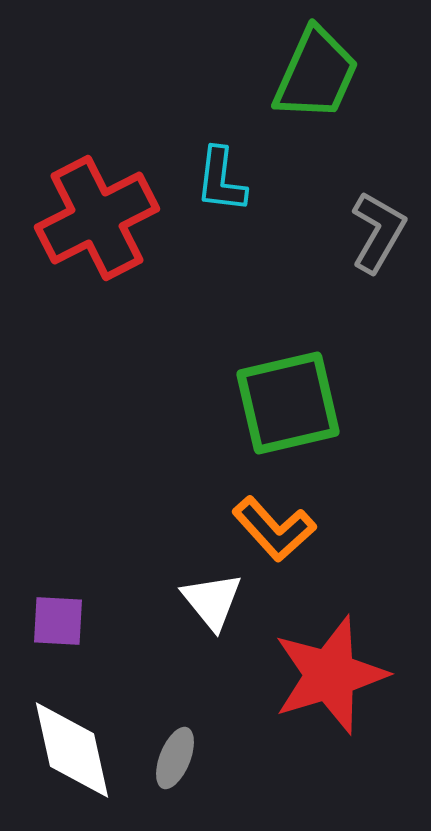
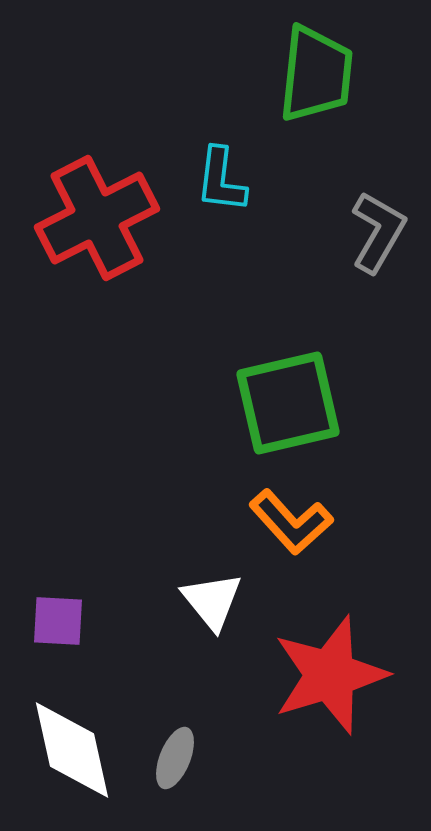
green trapezoid: rotated 18 degrees counterclockwise
orange L-shape: moved 17 px right, 7 px up
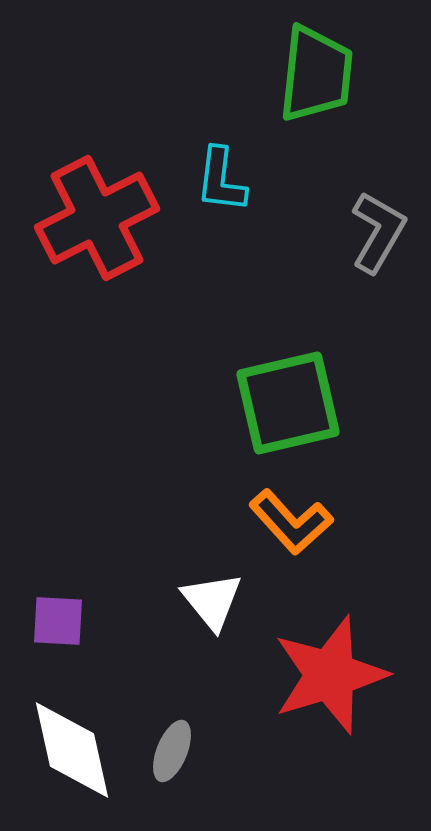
gray ellipse: moved 3 px left, 7 px up
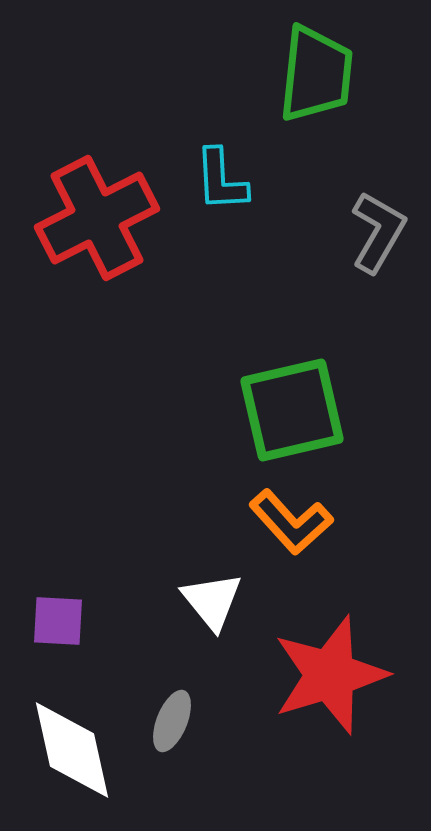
cyan L-shape: rotated 10 degrees counterclockwise
green square: moved 4 px right, 7 px down
gray ellipse: moved 30 px up
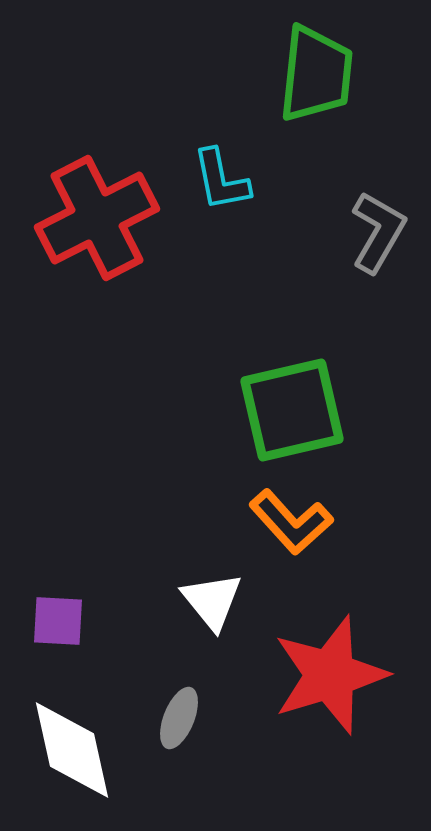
cyan L-shape: rotated 8 degrees counterclockwise
gray ellipse: moved 7 px right, 3 px up
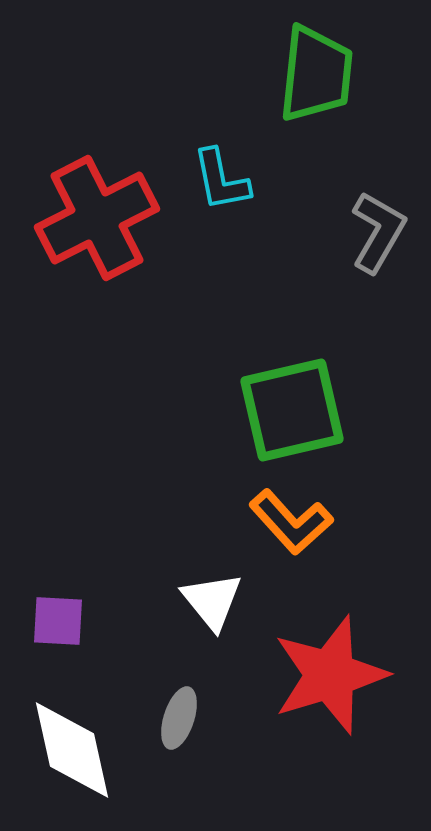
gray ellipse: rotated 4 degrees counterclockwise
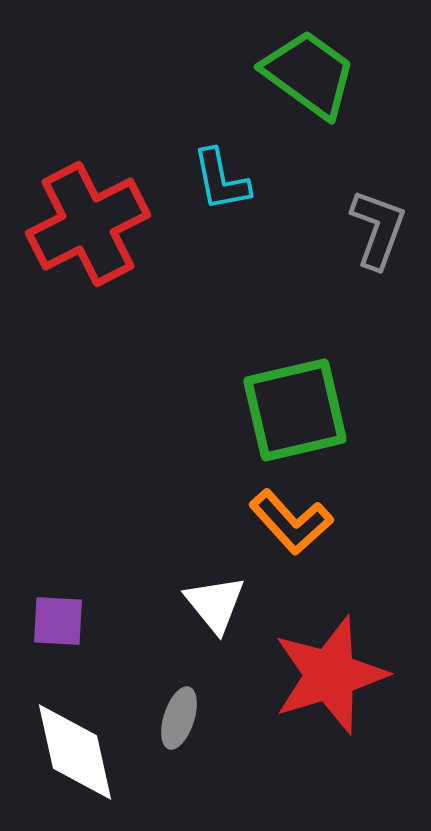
green trapezoid: moved 7 px left; rotated 60 degrees counterclockwise
red cross: moved 9 px left, 6 px down
gray L-shape: moved 3 px up; rotated 10 degrees counterclockwise
green square: moved 3 px right
white triangle: moved 3 px right, 3 px down
white diamond: moved 3 px right, 2 px down
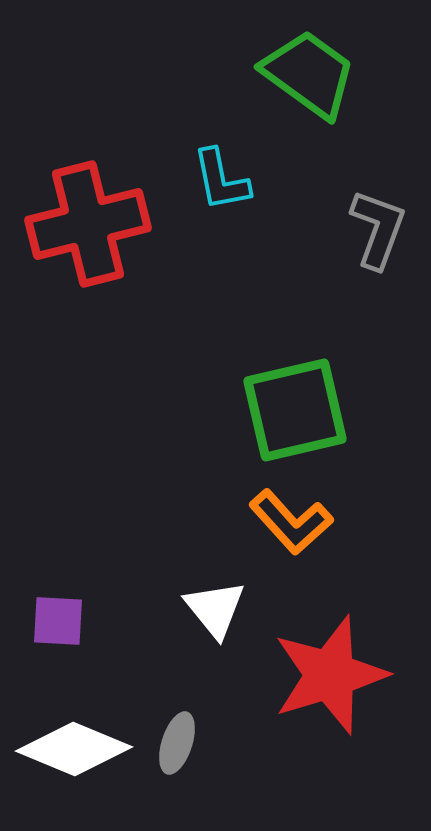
red cross: rotated 13 degrees clockwise
white triangle: moved 5 px down
gray ellipse: moved 2 px left, 25 px down
white diamond: moved 1 px left, 3 px up; rotated 55 degrees counterclockwise
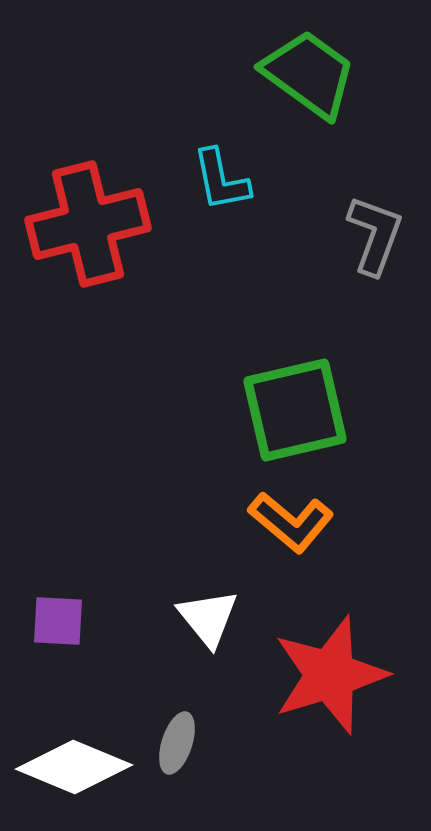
gray L-shape: moved 3 px left, 6 px down
orange L-shape: rotated 8 degrees counterclockwise
white triangle: moved 7 px left, 9 px down
white diamond: moved 18 px down
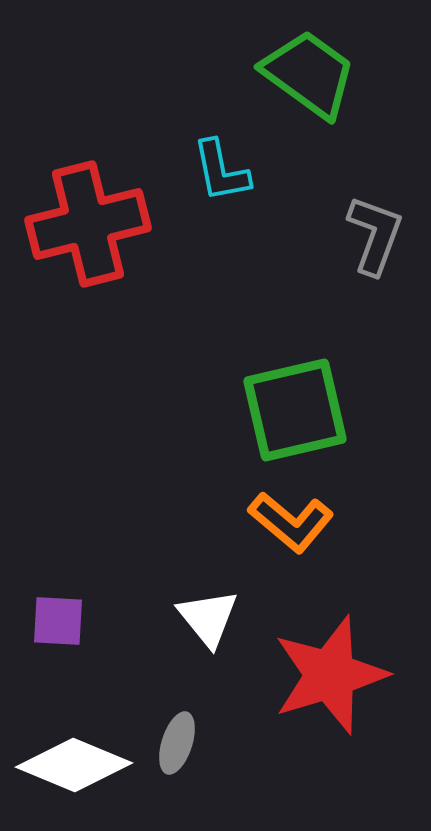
cyan L-shape: moved 9 px up
white diamond: moved 2 px up
